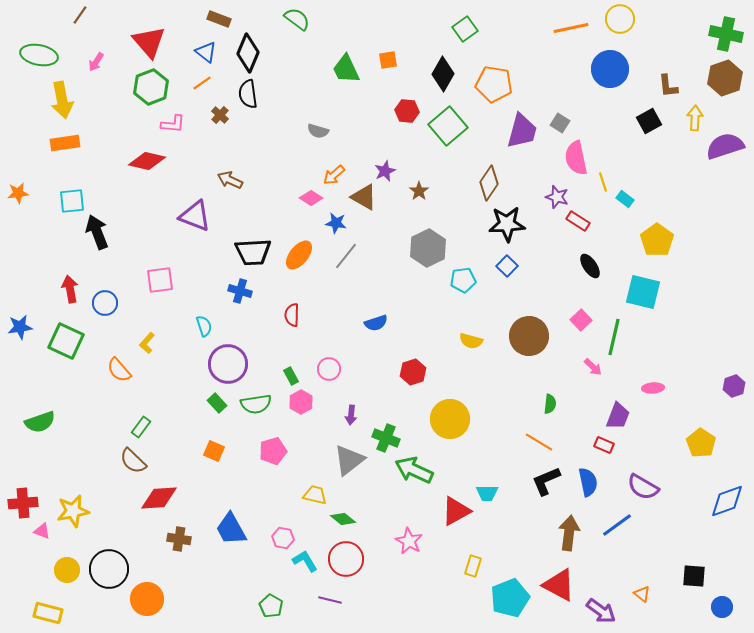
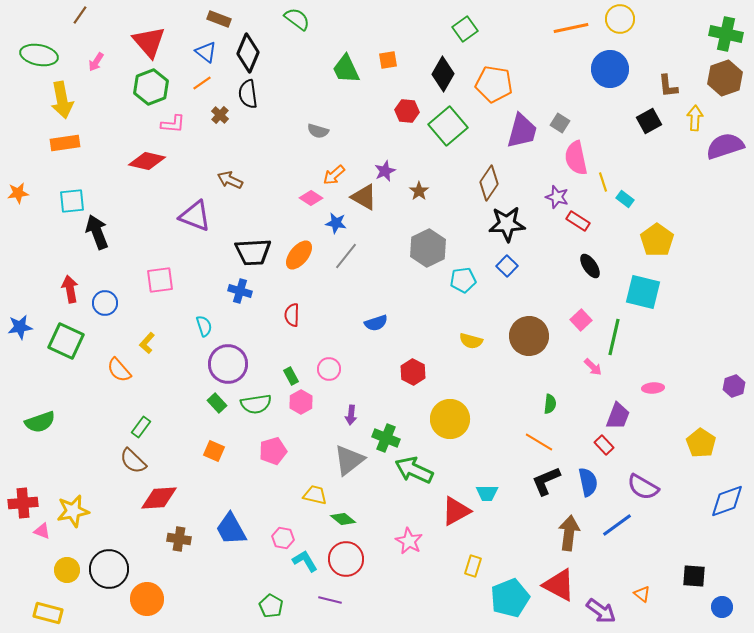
red hexagon at (413, 372): rotated 15 degrees counterclockwise
red rectangle at (604, 445): rotated 24 degrees clockwise
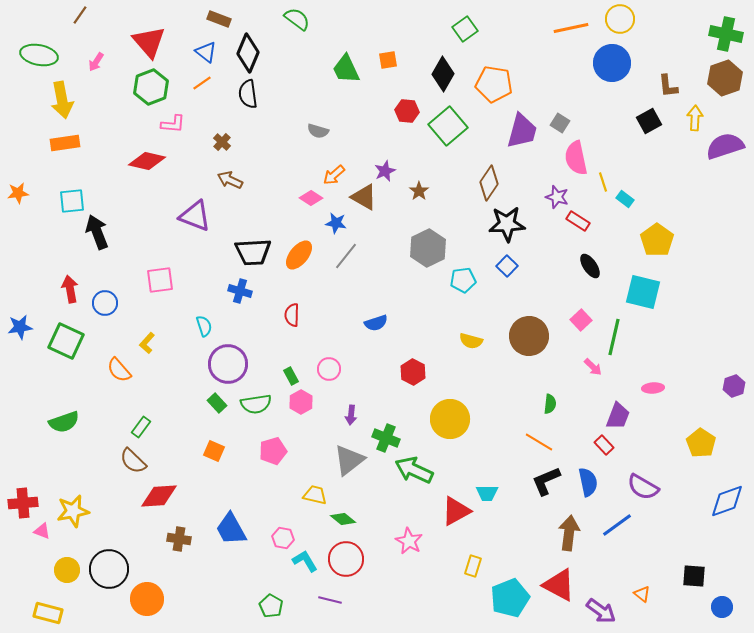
blue circle at (610, 69): moved 2 px right, 6 px up
brown cross at (220, 115): moved 2 px right, 27 px down
green semicircle at (40, 422): moved 24 px right
red diamond at (159, 498): moved 2 px up
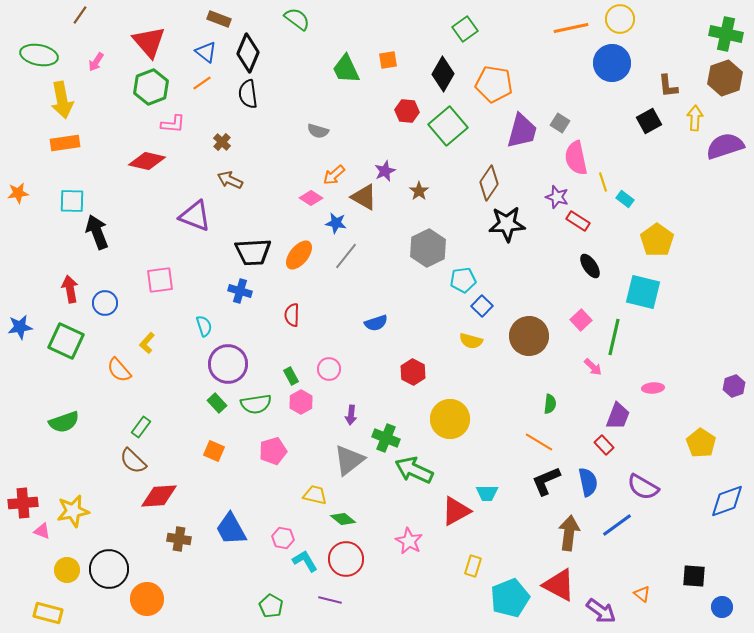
cyan square at (72, 201): rotated 8 degrees clockwise
blue square at (507, 266): moved 25 px left, 40 px down
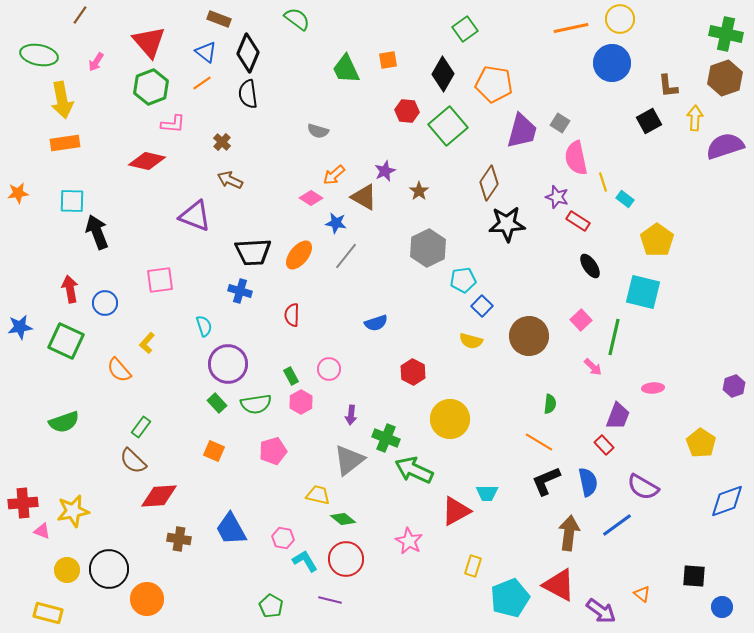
yellow trapezoid at (315, 495): moved 3 px right
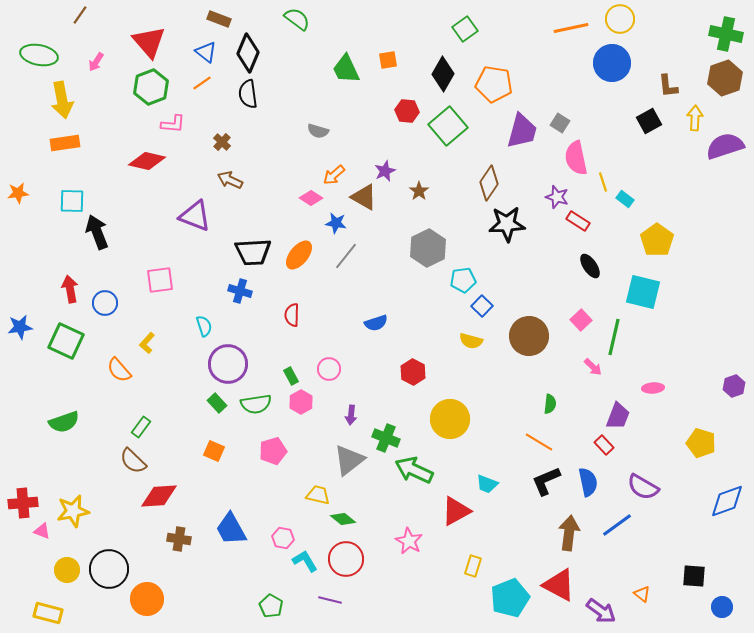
yellow pentagon at (701, 443): rotated 16 degrees counterclockwise
cyan trapezoid at (487, 493): moved 9 px up; rotated 20 degrees clockwise
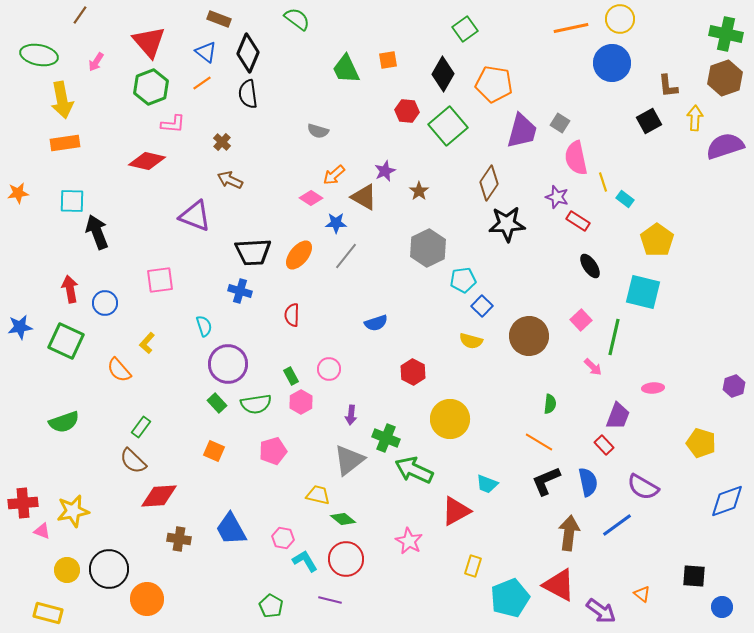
blue star at (336, 223): rotated 10 degrees counterclockwise
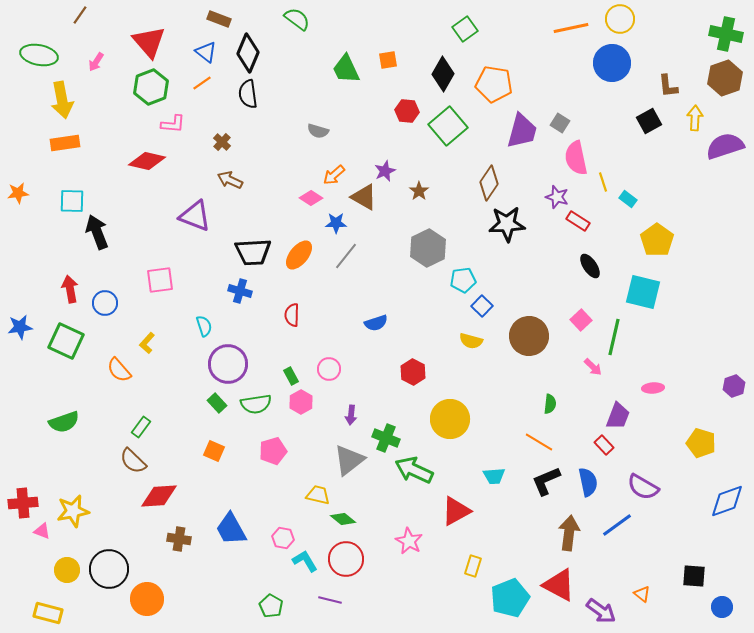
cyan rectangle at (625, 199): moved 3 px right
cyan trapezoid at (487, 484): moved 7 px right, 8 px up; rotated 25 degrees counterclockwise
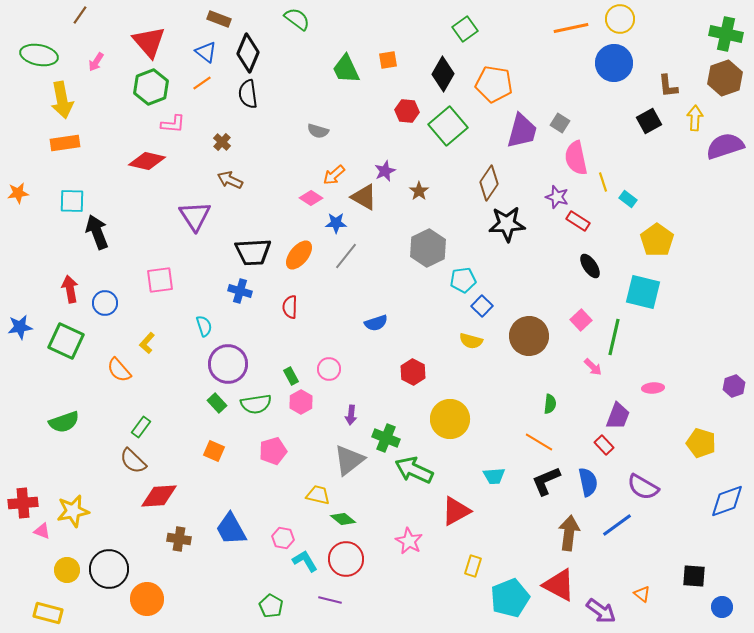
blue circle at (612, 63): moved 2 px right
purple triangle at (195, 216): rotated 36 degrees clockwise
red semicircle at (292, 315): moved 2 px left, 8 px up
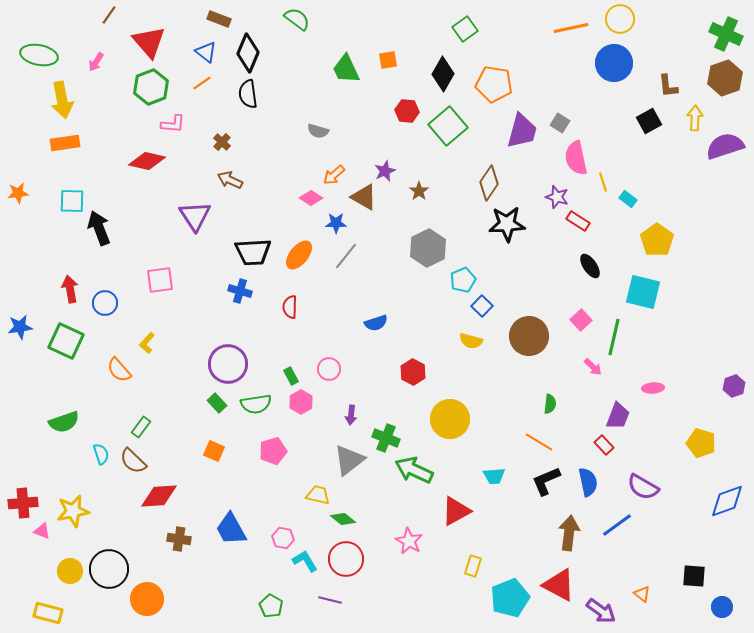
brown line at (80, 15): moved 29 px right
green cross at (726, 34): rotated 12 degrees clockwise
black arrow at (97, 232): moved 2 px right, 4 px up
cyan pentagon at (463, 280): rotated 15 degrees counterclockwise
cyan semicircle at (204, 326): moved 103 px left, 128 px down
yellow circle at (67, 570): moved 3 px right, 1 px down
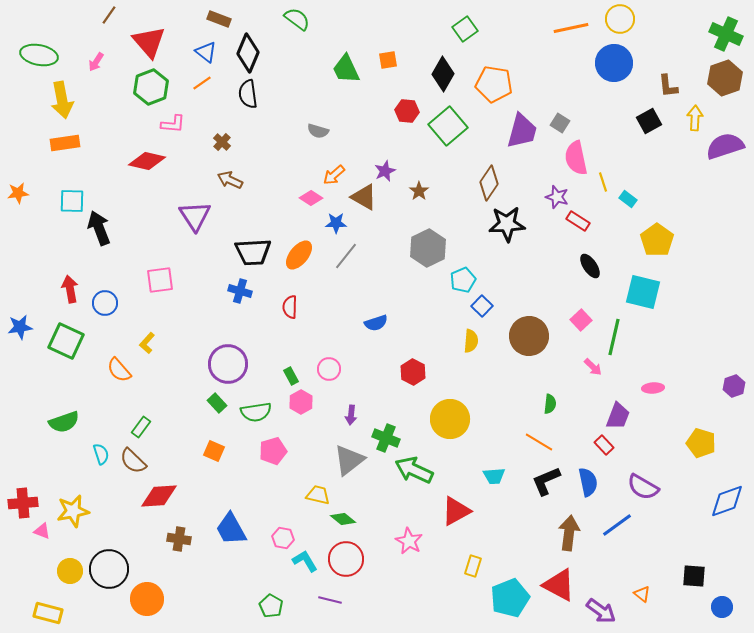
yellow semicircle at (471, 341): rotated 100 degrees counterclockwise
green semicircle at (256, 404): moved 8 px down
